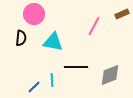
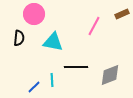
black semicircle: moved 2 px left
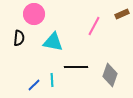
gray diamond: rotated 50 degrees counterclockwise
blue line: moved 2 px up
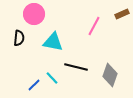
black line: rotated 15 degrees clockwise
cyan line: moved 2 px up; rotated 40 degrees counterclockwise
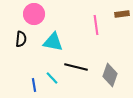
brown rectangle: rotated 16 degrees clockwise
pink line: moved 2 px right, 1 px up; rotated 36 degrees counterclockwise
black semicircle: moved 2 px right, 1 px down
blue line: rotated 56 degrees counterclockwise
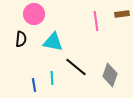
pink line: moved 4 px up
black line: rotated 25 degrees clockwise
cyan line: rotated 40 degrees clockwise
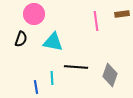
black semicircle: rotated 14 degrees clockwise
black line: rotated 35 degrees counterclockwise
blue line: moved 2 px right, 2 px down
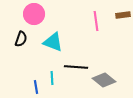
brown rectangle: moved 1 px right, 1 px down
cyan triangle: rotated 10 degrees clockwise
gray diamond: moved 6 px left, 5 px down; rotated 70 degrees counterclockwise
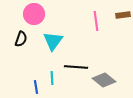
cyan triangle: moved 1 px up; rotated 45 degrees clockwise
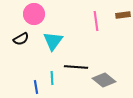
black semicircle: rotated 42 degrees clockwise
